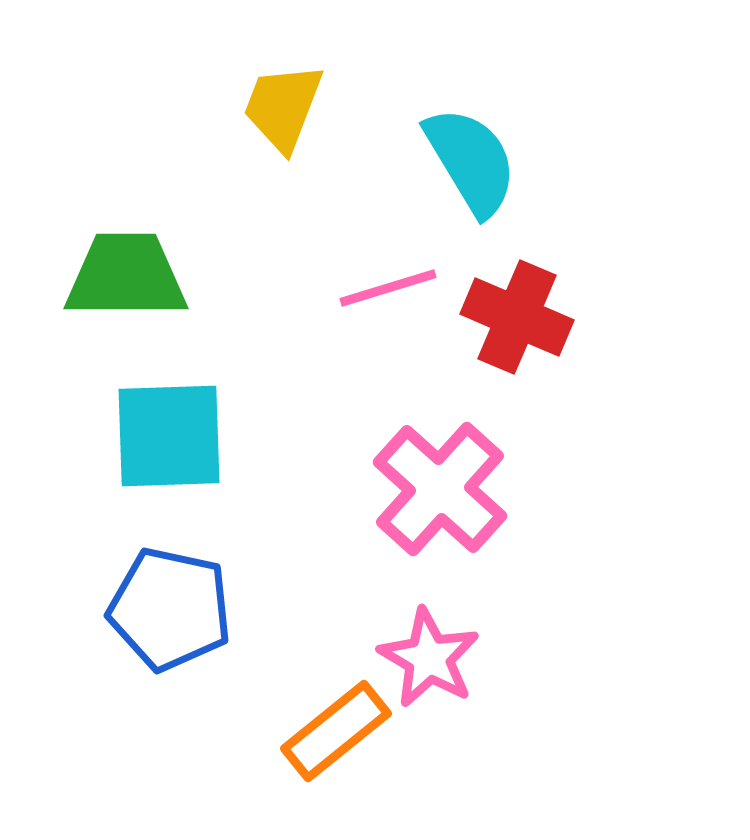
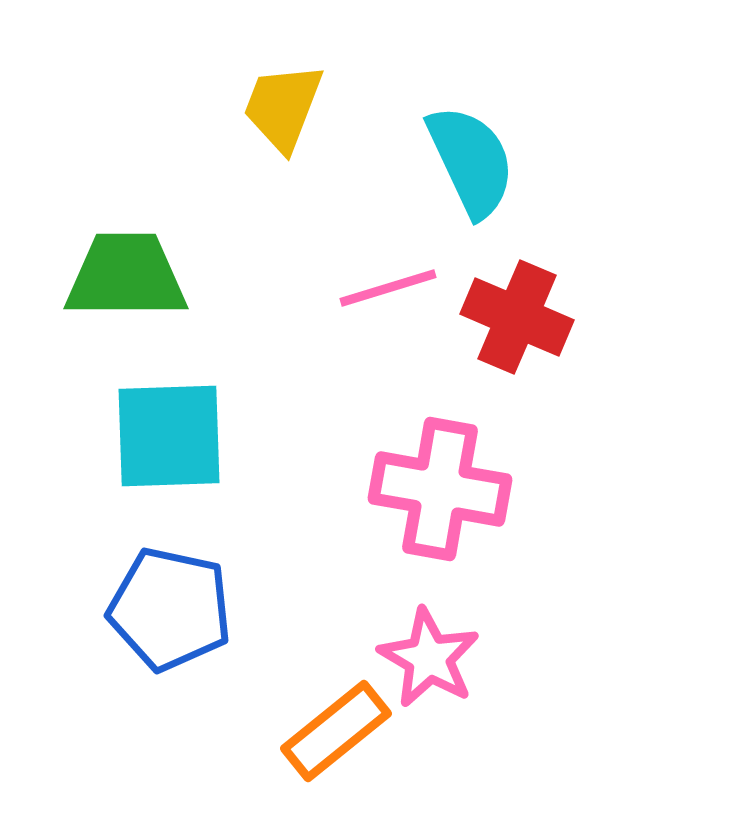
cyan semicircle: rotated 6 degrees clockwise
pink cross: rotated 32 degrees counterclockwise
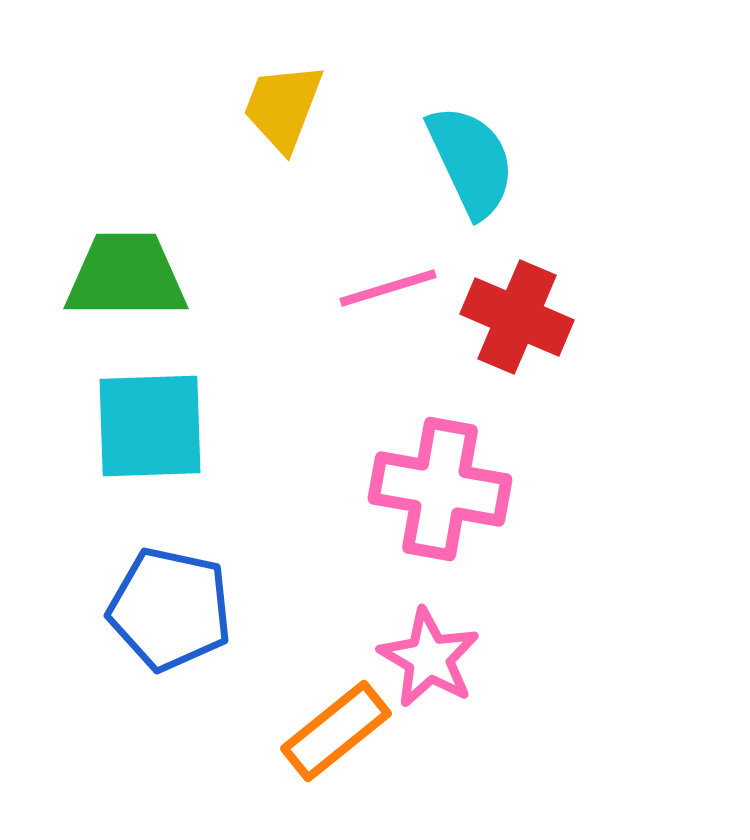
cyan square: moved 19 px left, 10 px up
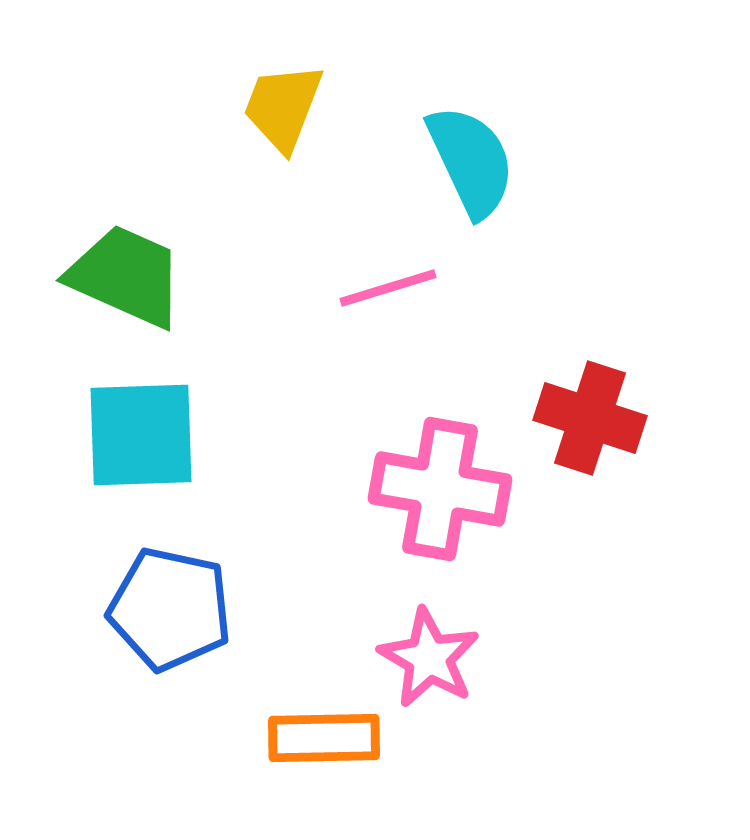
green trapezoid: rotated 24 degrees clockwise
red cross: moved 73 px right, 101 px down; rotated 5 degrees counterclockwise
cyan square: moved 9 px left, 9 px down
orange rectangle: moved 12 px left, 7 px down; rotated 38 degrees clockwise
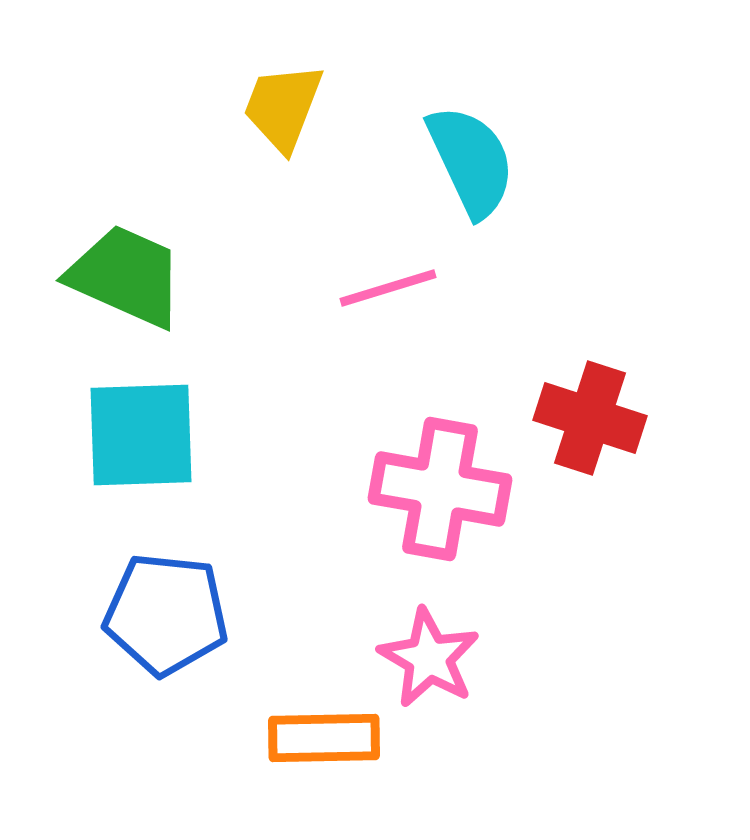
blue pentagon: moved 4 px left, 5 px down; rotated 6 degrees counterclockwise
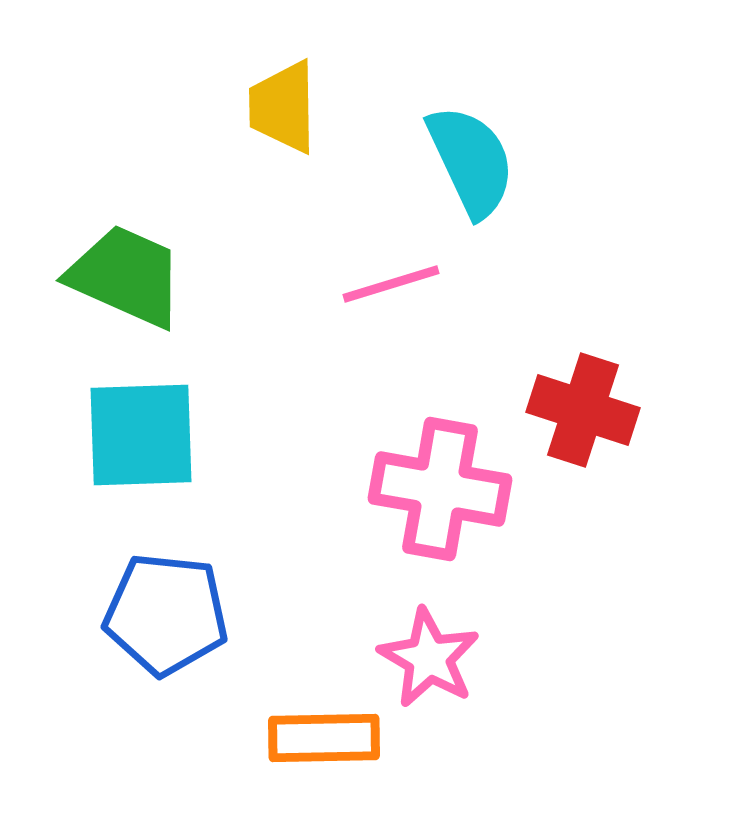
yellow trapezoid: rotated 22 degrees counterclockwise
pink line: moved 3 px right, 4 px up
red cross: moved 7 px left, 8 px up
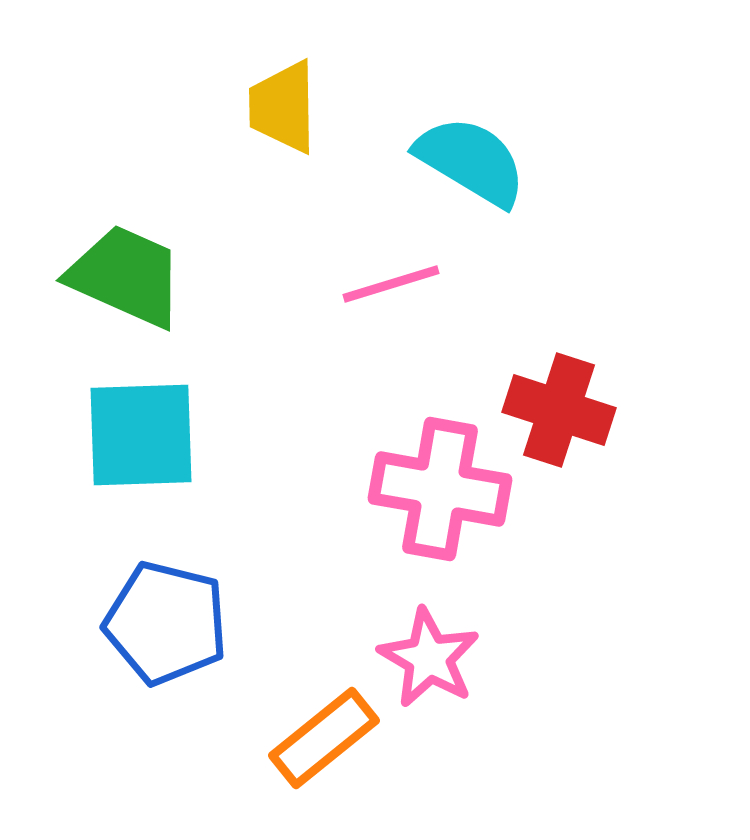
cyan semicircle: rotated 34 degrees counterclockwise
red cross: moved 24 px left
blue pentagon: moved 9 px down; rotated 8 degrees clockwise
orange rectangle: rotated 38 degrees counterclockwise
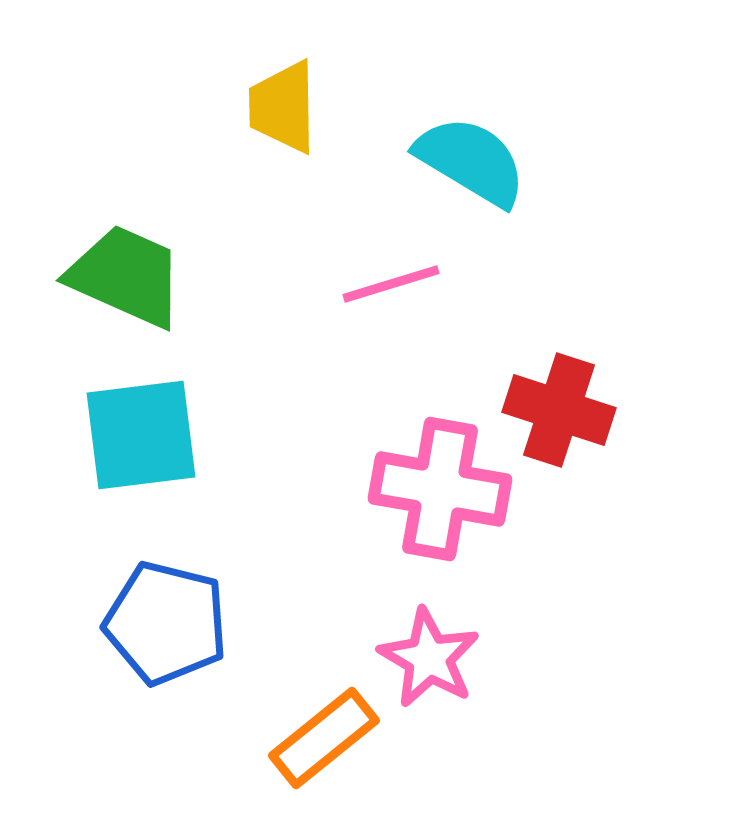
cyan square: rotated 5 degrees counterclockwise
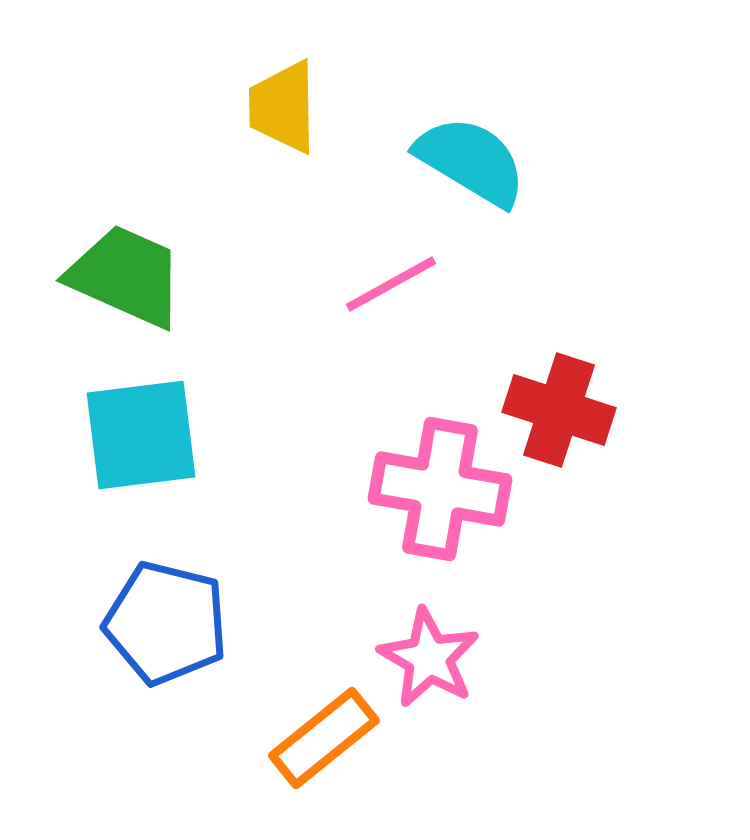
pink line: rotated 12 degrees counterclockwise
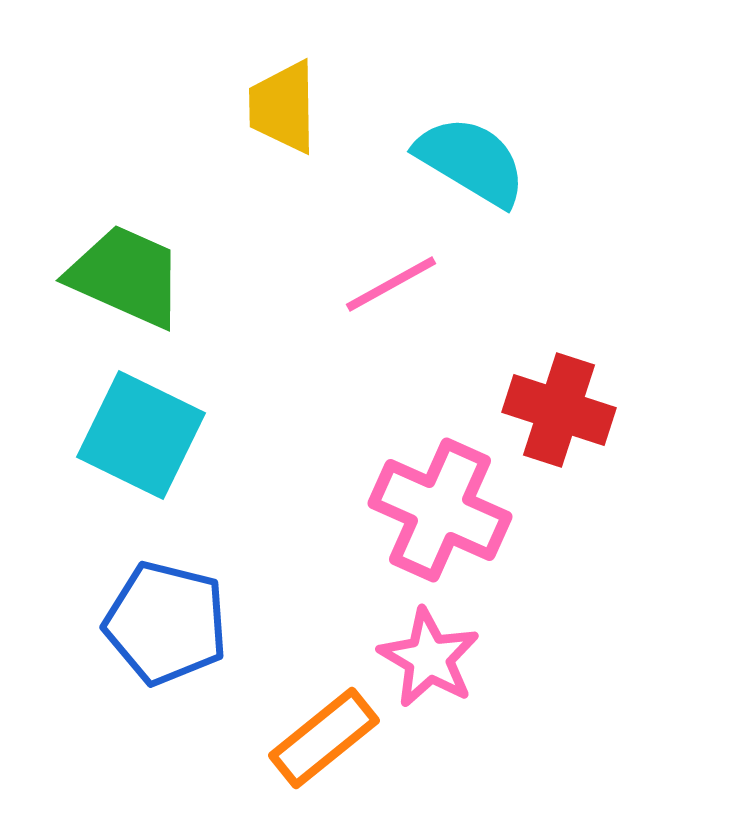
cyan square: rotated 33 degrees clockwise
pink cross: moved 21 px down; rotated 14 degrees clockwise
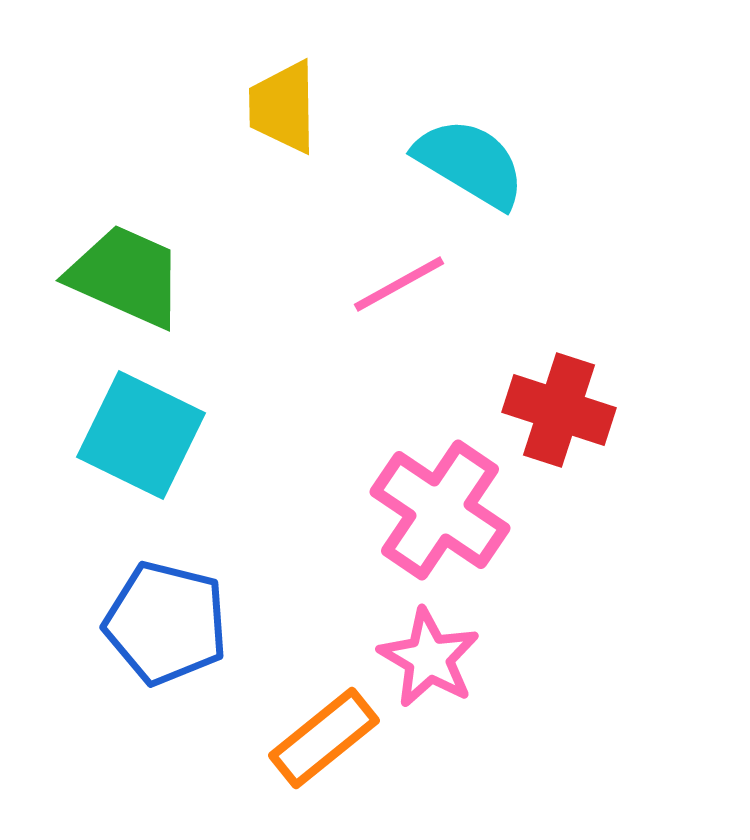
cyan semicircle: moved 1 px left, 2 px down
pink line: moved 8 px right
pink cross: rotated 10 degrees clockwise
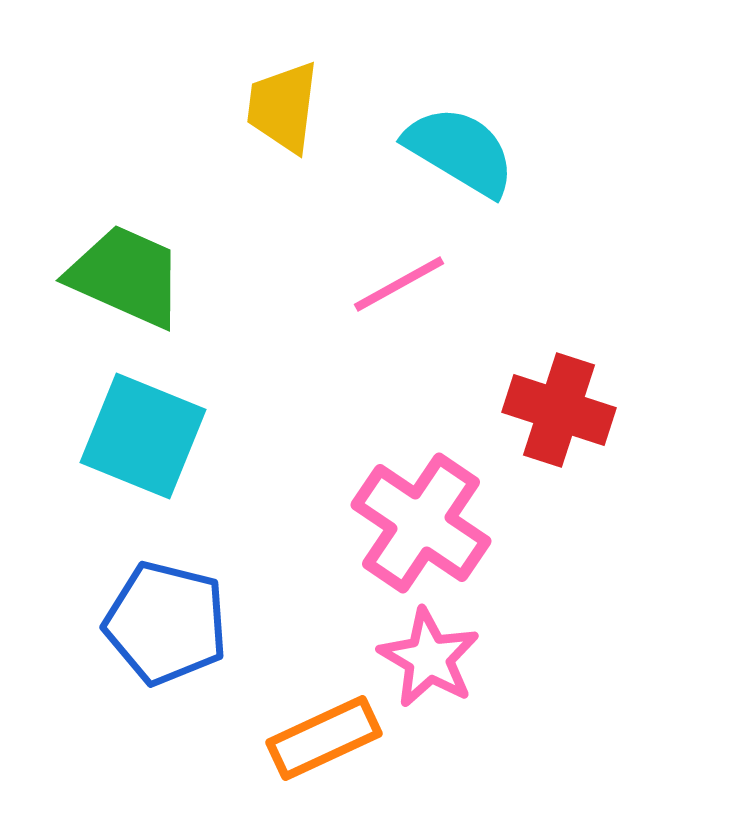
yellow trapezoid: rotated 8 degrees clockwise
cyan semicircle: moved 10 px left, 12 px up
cyan square: moved 2 px right, 1 px down; rotated 4 degrees counterclockwise
pink cross: moved 19 px left, 13 px down
orange rectangle: rotated 14 degrees clockwise
